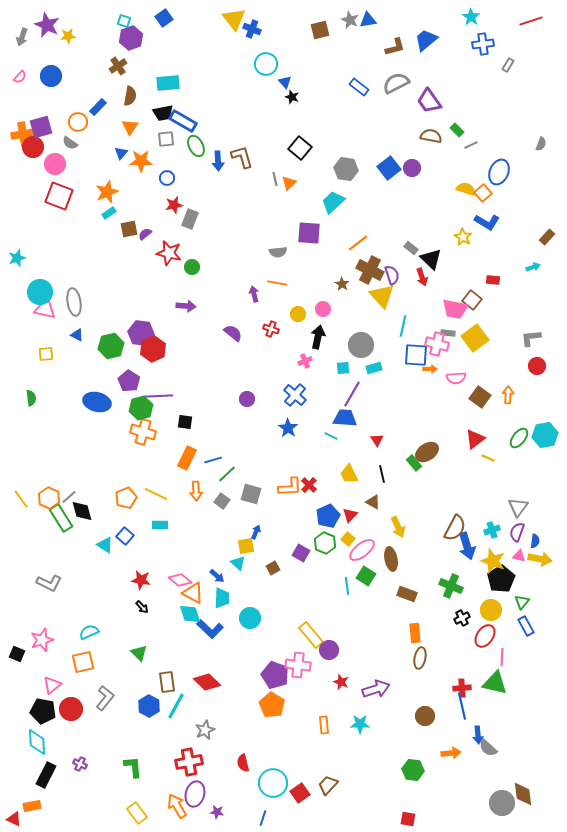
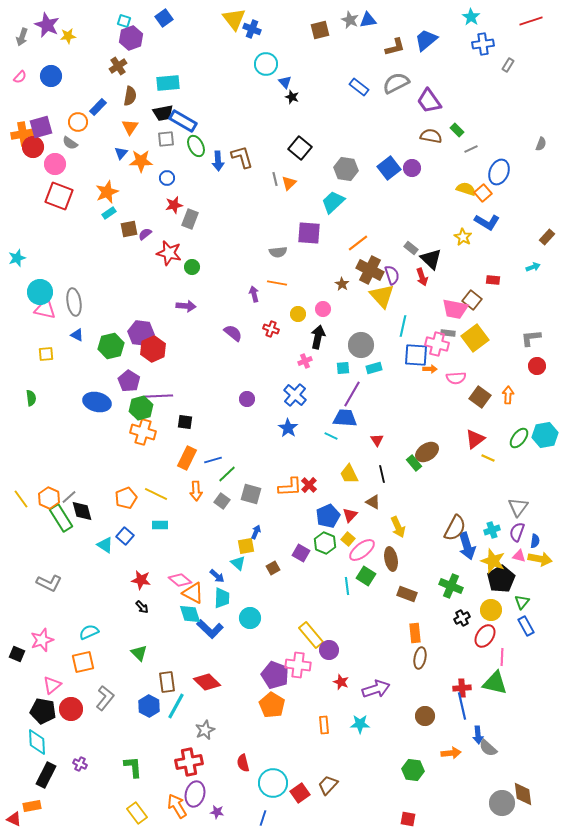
gray line at (471, 145): moved 4 px down
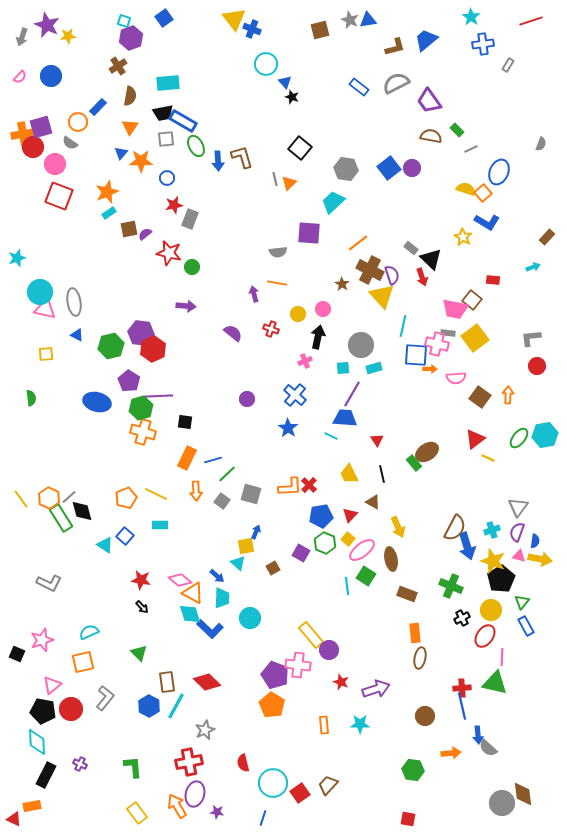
blue pentagon at (328, 516): moved 7 px left; rotated 15 degrees clockwise
